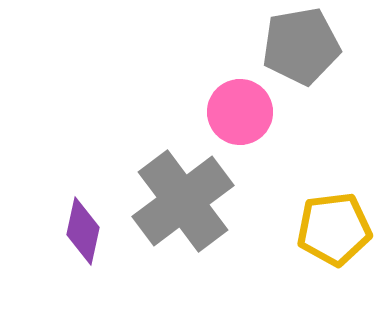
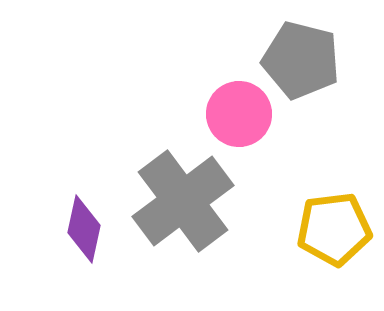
gray pentagon: moved 14 px down; rotated 24 degrees clockwise
pink circle: moved 1 px left, 2 px down
purple diamond: moved 1 px right, 2 px up
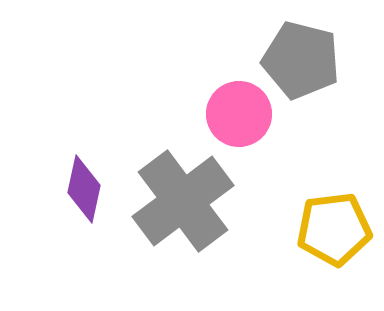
purple diamond: moved 40 px up
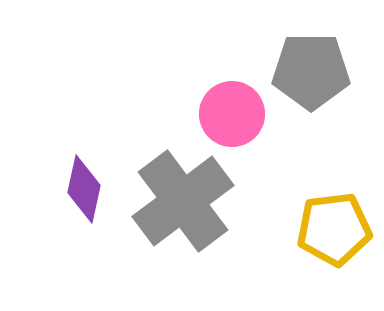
gray pentagon: moved 10 px right, 11 px down; rotated 14 degrees counterclockwise
pink circle: moved 7 px left
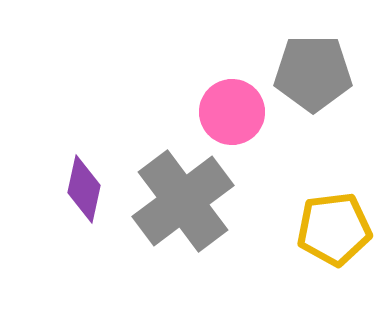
gray pentagon: moved 2 px right, 2 px down
pink circle: moved 2 px up
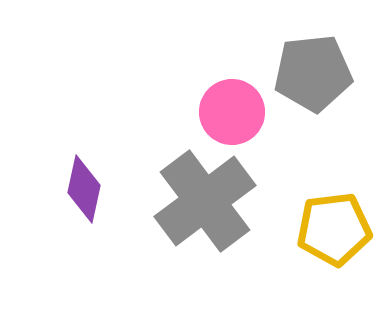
gray pentagon: rotated 6 degrees counterclockwise
gray cross: moved 22 px right
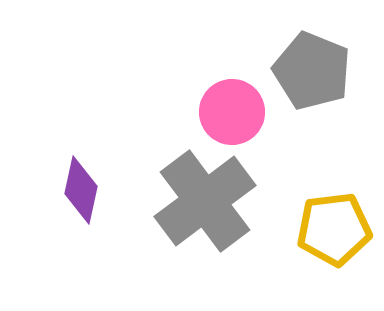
gray pentagon: moved 1 px left, 2 px up; rotated 28 degrees clockwise
purple diamond: moved 3 px left, 1 px down
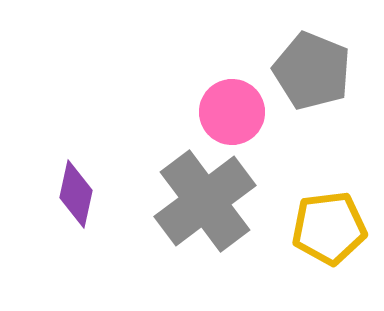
purple diamond: moved 5 px left, 4 px down
yellow pentagon: moved 5 px left, 1 px up
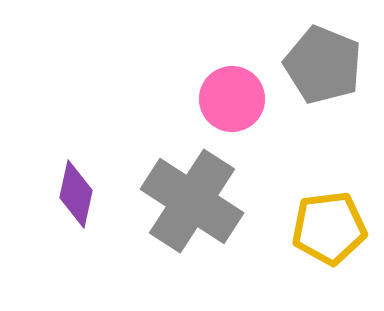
gray pentagon: moved 11 px right, 6 px up
pink circle: moved 13 px up
gray cross: moved 13 px left; rotated 20 degrees counterclockwise
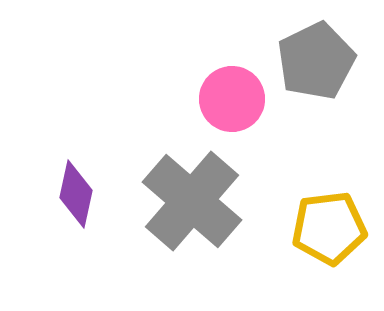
gray pentagon: moved 7 px left, 4 px up; rotated 24 degrees clockwise
gray cross: rotated 8 degrees clockwise
